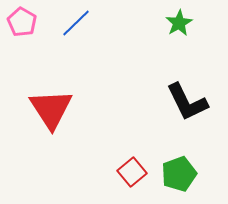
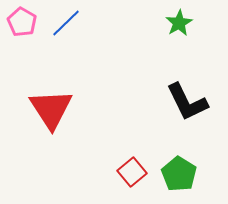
blue line: moved 10 px left
green pentagon: rotated 20 degrees counterclockwise
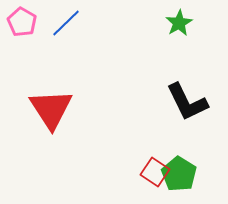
red square: moved 23 px right; rotated 16 degrees counterclockwise
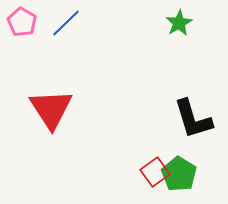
black L-shape: moved 6 px right, 17 px down; rotated 9 degrees clockwise
red square: rotated 20 degrees clockwise
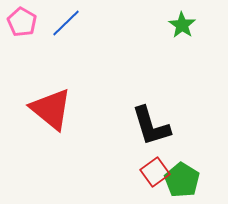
green star: moved 3 px right, 2 px down; rotated 8 degrees counterclockwise
red triangle: rotated 18 degrees counterclockwise
black L-shape: moved 42 px left, 7 px down
green pentagon: moved 3 px right, 6 px down
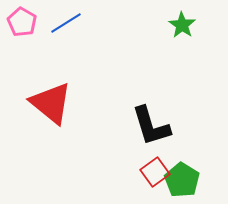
blue line: rotated 12 degrees clockwise
red triangle: moved 6 px up
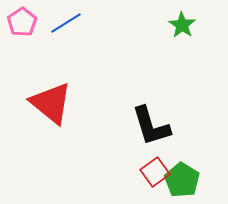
pink pentagon: rotated 8 degrees clockwise
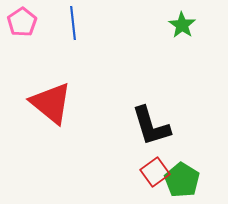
blue line: moved 7 px right; rotated 64 degrees counterclockwise
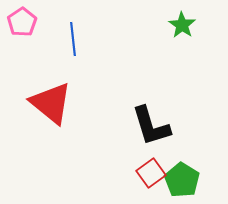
blue line: moved 16 px down
red square: moved 4 px left, 1 px down
